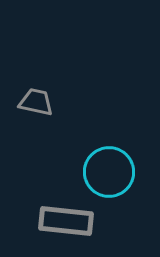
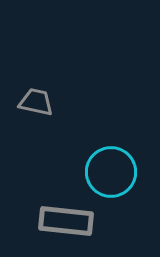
cyan circle: moved 2 px right
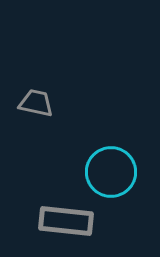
gray trapezoid: moved 1 px down
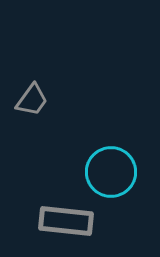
gray trapezoid: moved 4 px left, 3 px up; rotated 114 degrees clockwise
